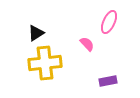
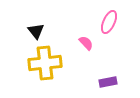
black triangle: moved 2 px up; rotated 36 degrees counterclockwise
pink semicircle: moved 1 px left, 1 px up
purple rectangle: moved 1 px down
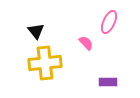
purple rectangle: rotated 12 degrees clockwise
